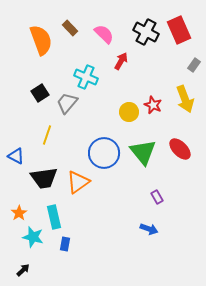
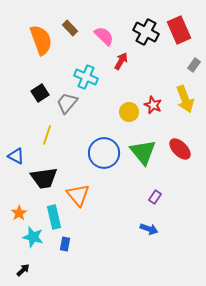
pink semicircle: moved 2 px down
orange triangle: moved 13 px down; rotated 35 degrees counterclockwise
purple rectangle: moved 2 px left; rotated 64 degrees clockwise
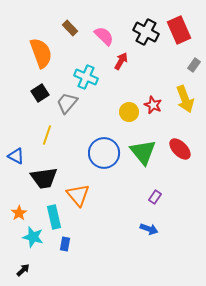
orange semicircle: moved 13 px down
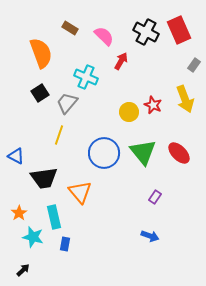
brown rectangle: rotated 14 degrees counterclockwise
yellow line: moved 12 px right
red ellipse: moved 1 px left, 4 px down
orange triangle: moved 2 px right, 3 px up
blue arrow: moved 1 px right, 7 px down
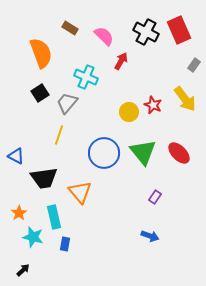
yellow arrow: rotated 16 degrees counterclockwise
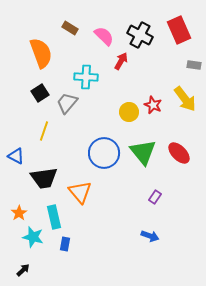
black cross: moved 6 px left, 3 px down
gray rectangle: rotated 64 degrees clockwise
cyan cross: rotated 20 degrees counterclockwise
yellow line: moved 15 px left, 4 px up
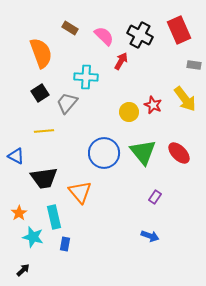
yellow line: rotated 66 degrees clockwise
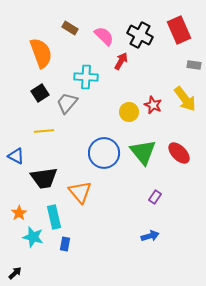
blue arrow: rotated 36 degrees counterclockwise
black arrow: moved 8 px left, 3 px down
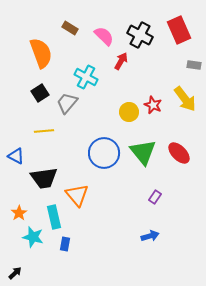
cyan cross: rotated 25 degrees clockwise
orange triangle: moved 3 px left, 3 px down
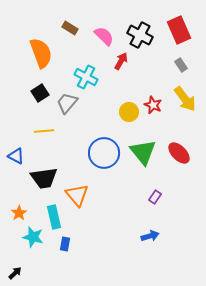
gray rectangle: moved 13 px left; rotated 48 degrees clockwise
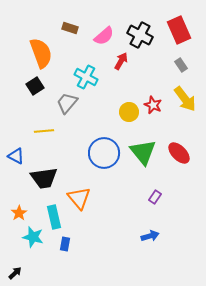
brown rectangle: rotated 14 degrees counterclockwise
pink semicircle: rotated 95 degrees clockwise
black square: moved 5 px left, 7 px up
orange triangle: moved 2 px right, 3 px down
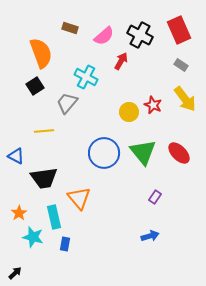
gray rectangle: rotated 24 degrees counterclockwise
